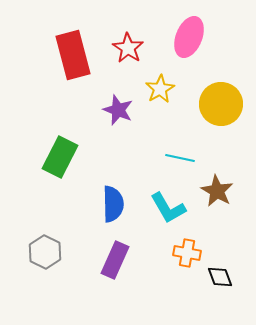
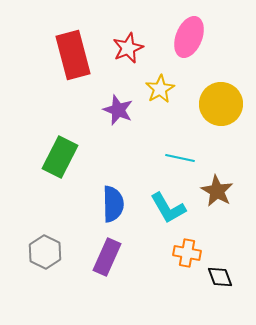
red star: rotated 16 degrees clockwise
purple rectangle: moved 8 px left, 3 px up
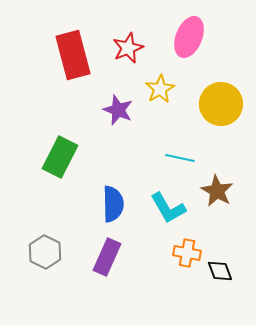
black diamond: moved 6 px up
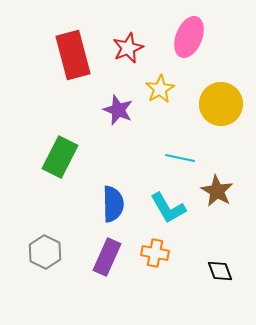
orange cross: moved 32 px left
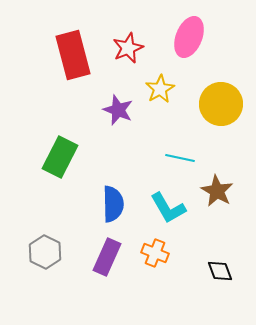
orange cross: rotated 12 degrees clockwise
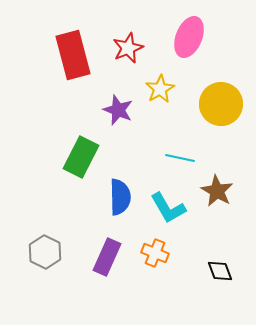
green rectangle: moved 21 px right
blue semicircle: moved 7 px right, 7 px up
